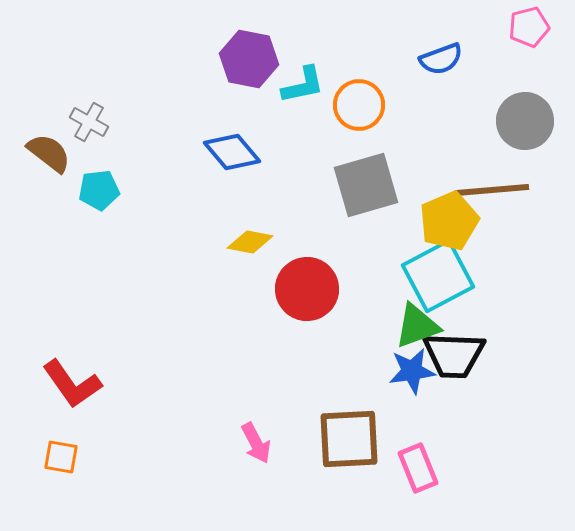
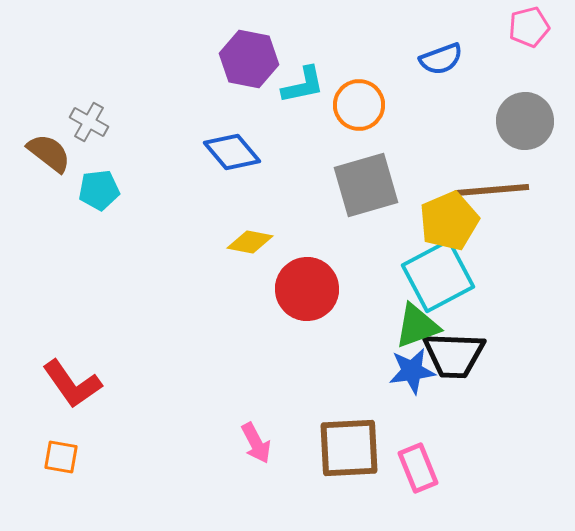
brown square: moved 9 px down
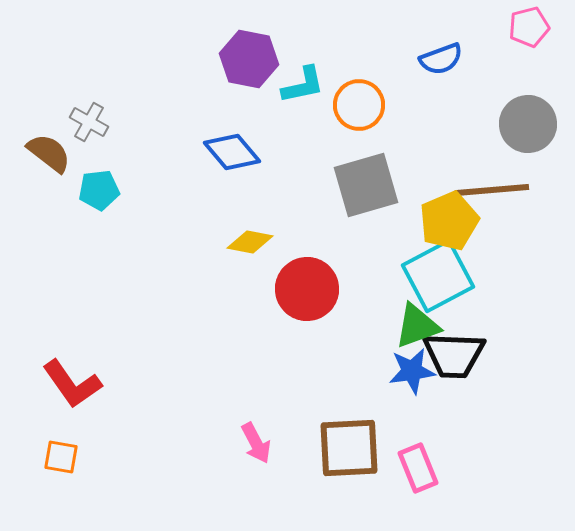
gray circle: moved 3 px right, 3 px down
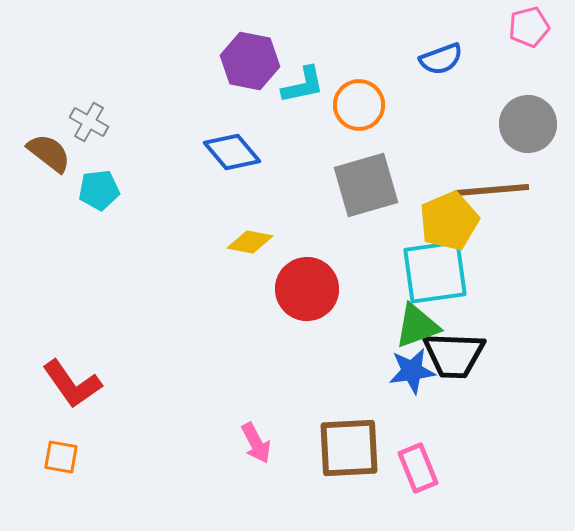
purple hexagon: moved 1 px right, 2 px down
cyan square: moved 3 px left, 4 px up; rotated 20 degrees clockwise
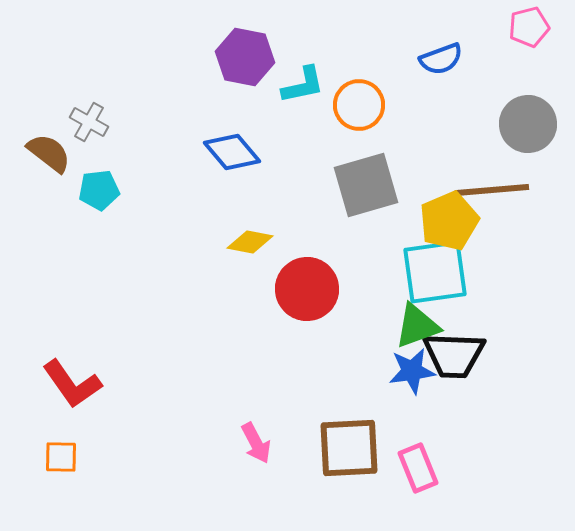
purple hexagon: moved 5 px left, 4 px up
orange square: rotated 9 degrees counterclockwise
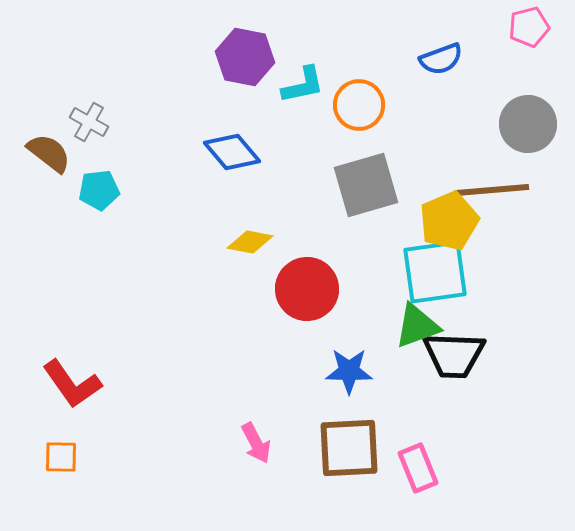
blue star: moved 63 px left; rotated 9 degrees clockwise
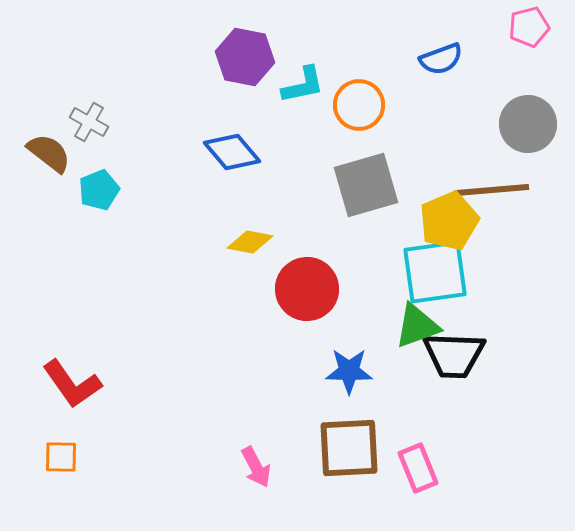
cyan pentagon: rotated 15 degrees counterclockwise
pink arrow: moved 24 px down
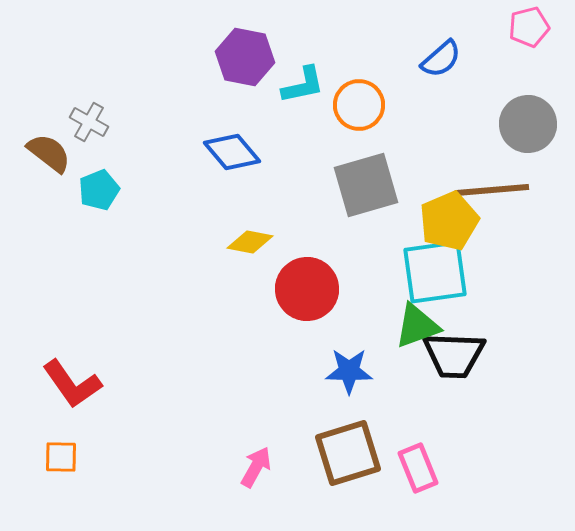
blue semicircle: rotated 21 degrees counterclockwise
brown square: moved 1 px left, 5 px down; rotated 14 degrees counterclockwise
pink arrow: rotated 123 degrees counterclockwise
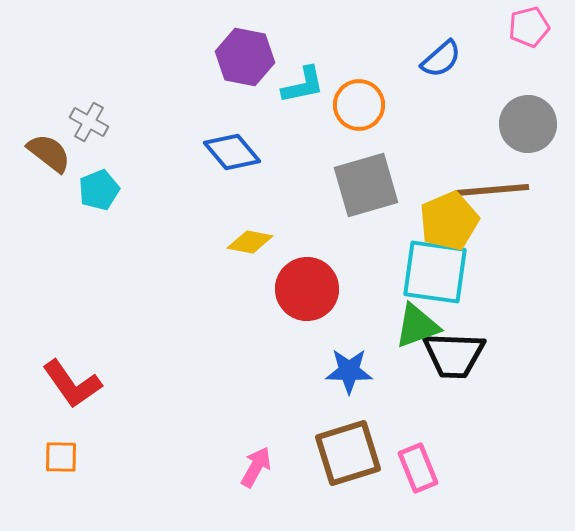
cyan square: rotated 16 degrees clockwise
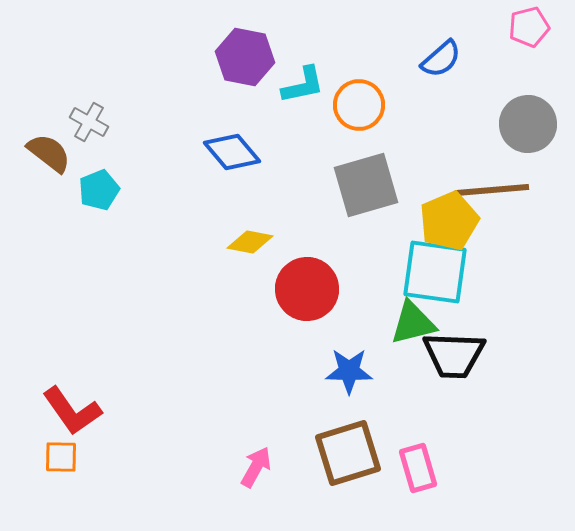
green triangle: moved 4 px left, 3 px up; rotated 6 degrees clockwise
red L-shape: moved 27 px down
pink rectangle: rotated 6 degrees clockwise
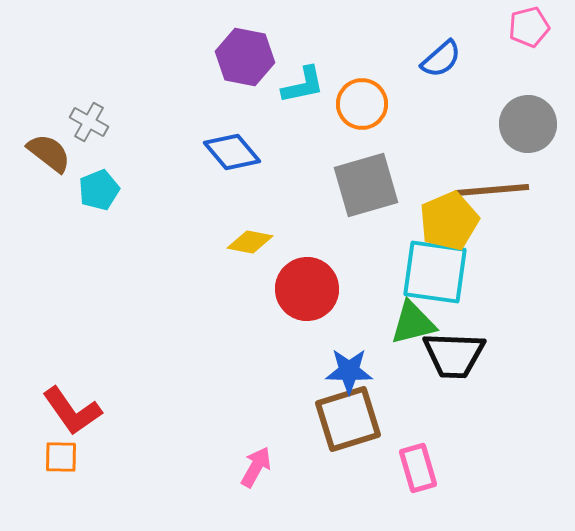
orange circle: moved 3 px right, 1 px up
brown square: moved 34 px up
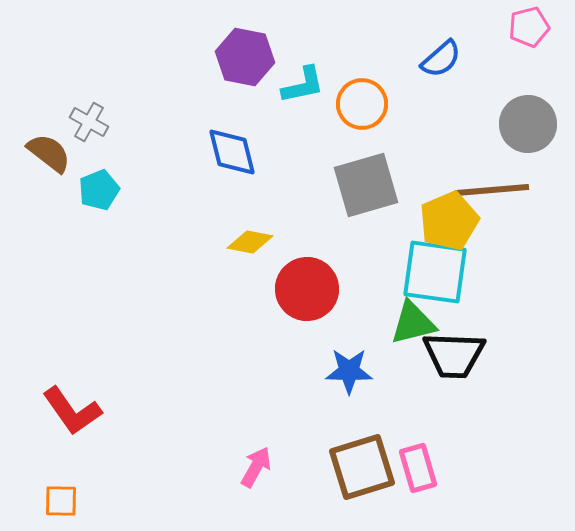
blue diamond: rotated 26 degrees clockwise
brown square: moved 14 px right, 48 px down
orange square: moved 44 px down
